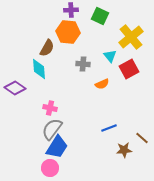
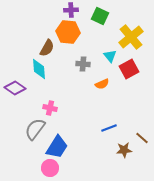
gray semicircle: moved 17 px left
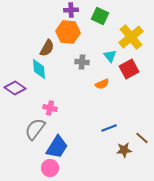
gray cross: moved 1 px left, 2 px up
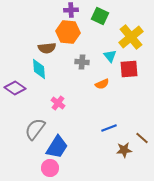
brown semicircle: rotated 54 degrees clockwise
red square: rotated 24 degrees clockwise
pink cross: moved 8 px right, 5 px up; rotated 24 degrees clockwise
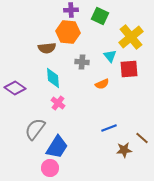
cyan diamond: moved 14 px right, 9 px down
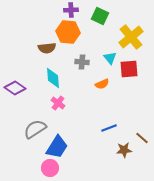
cyan triangle: moved 2 px down
gray semicircle: rotated 20 degrees clockwise
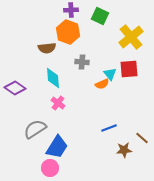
orange hexagon: rotated 15 degrees clockwise
cyan triangle: moved 16 px down
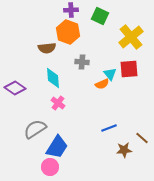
pink circle: moved 1 px up
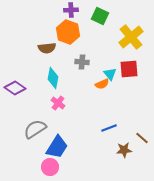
cyan diamond: rotated 15 degrees clockwise
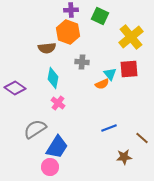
brown star: moved 7 px down
